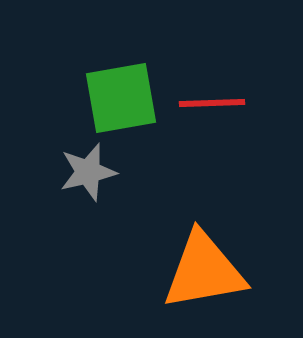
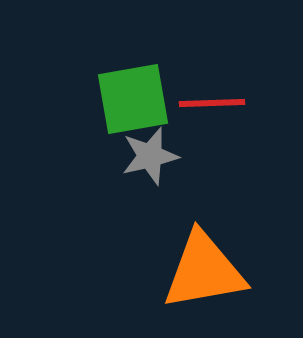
green square: moved 12 px right, 1 px down
gray star: moved 62 px right, 16 px up
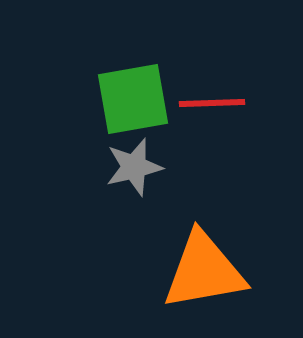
gray star: moved 16 px left, 11 px down
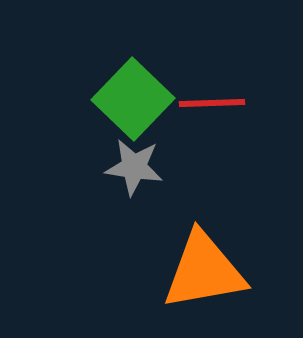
green square: rotated 36 degrees counterclockwise
gray star: rotated 22 degrees clockwise
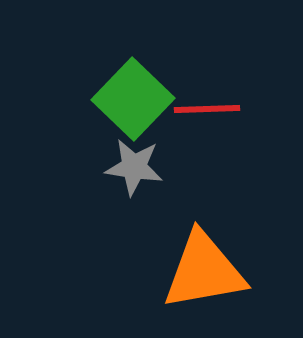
red line: moved 5 px left, 6 px down
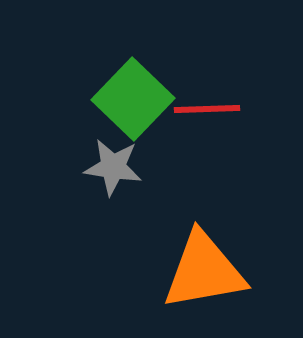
gray star: moved 21 px left
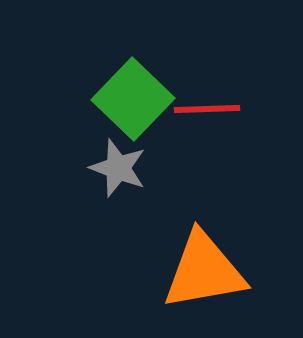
gray star: moved 5 px right, 1 px down; rotated 12 degrees clockwise
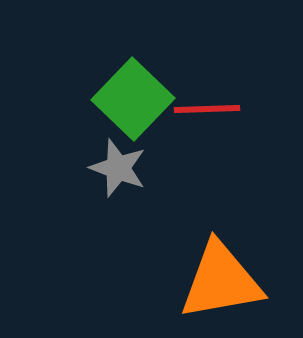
orange triangle: moved 17 px right, 10 px down
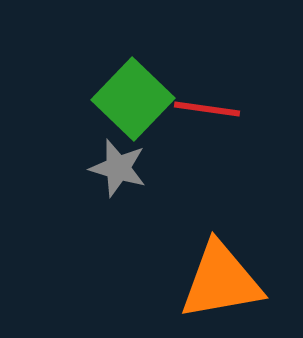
red line: rotated 10 degrees clockwise
gray star: rotated 4 degrees counterclockwise
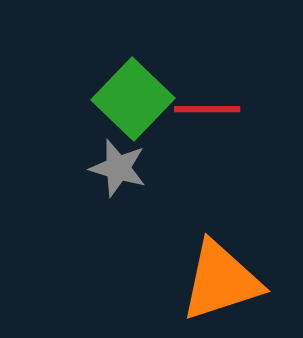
red line: rotated 8 degrees counterclockwise
orange triangle: rotated 8 degrees counterclockwise
